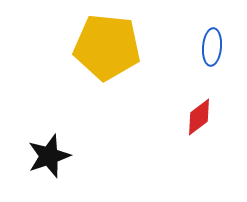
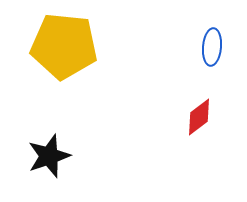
yellow pentagon: moved 43 px left, 1 px up
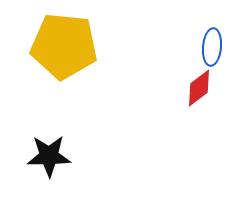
red diamond: moved 29 px up
black star: rotated 18 degrees clockwise
